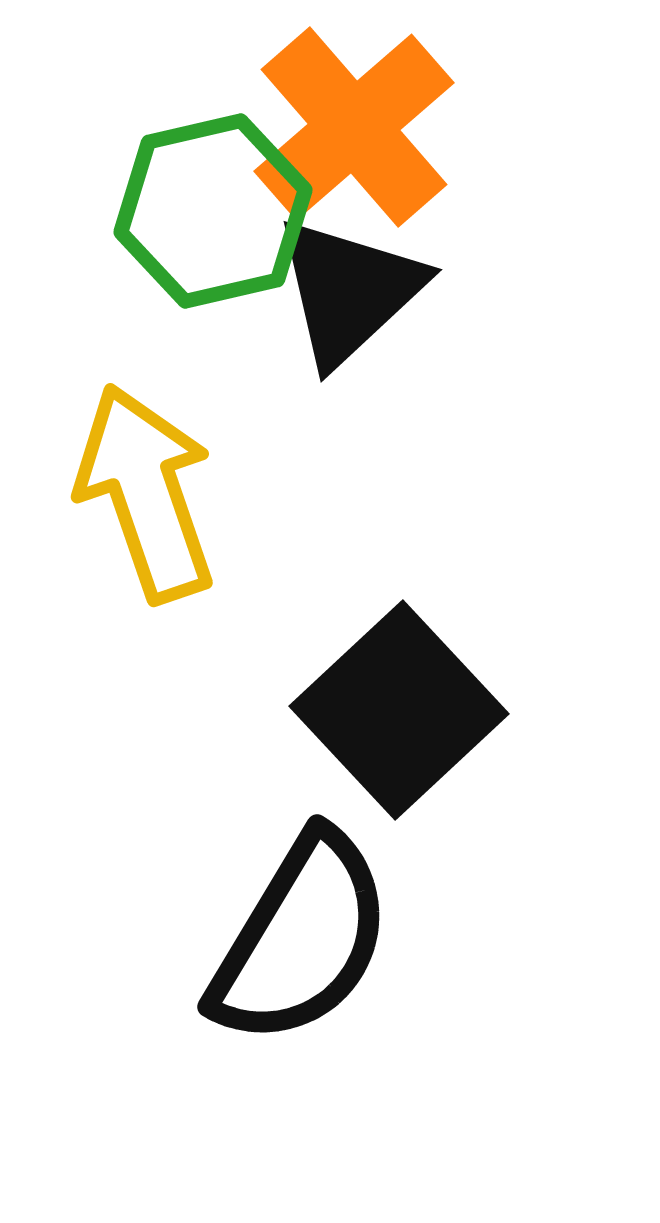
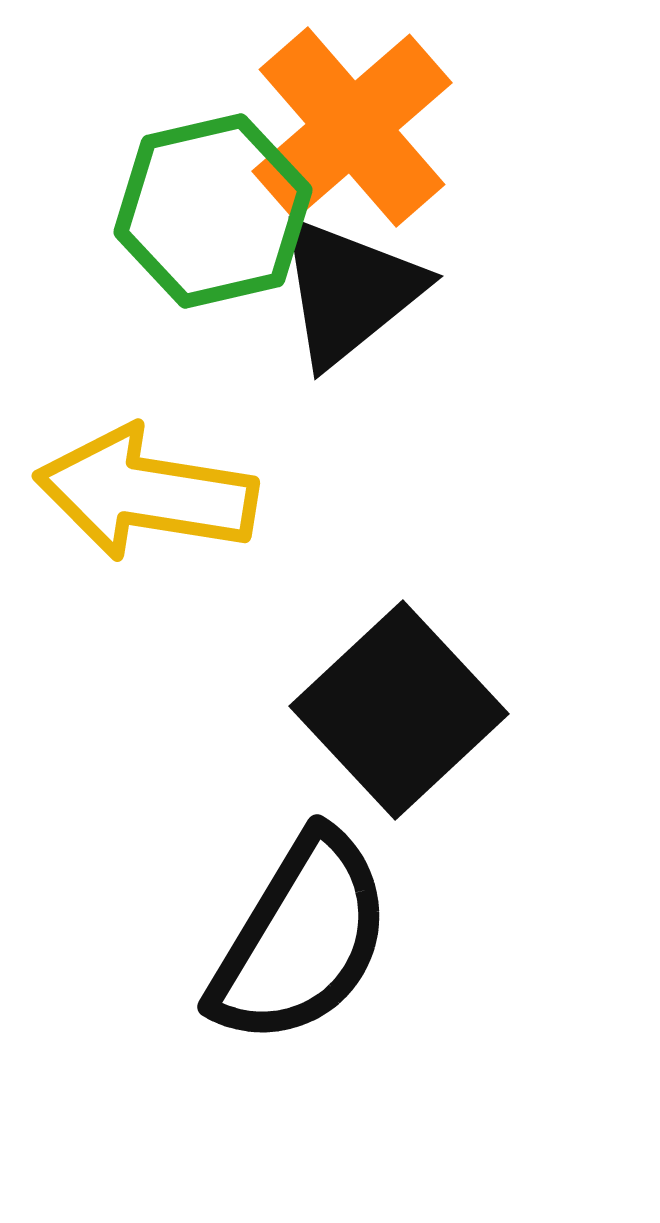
orange cross: moved 2 px left
black triangle: rotated 4 degrees clockwise
yellow arrow: rotated 62 degrees counterclockwise
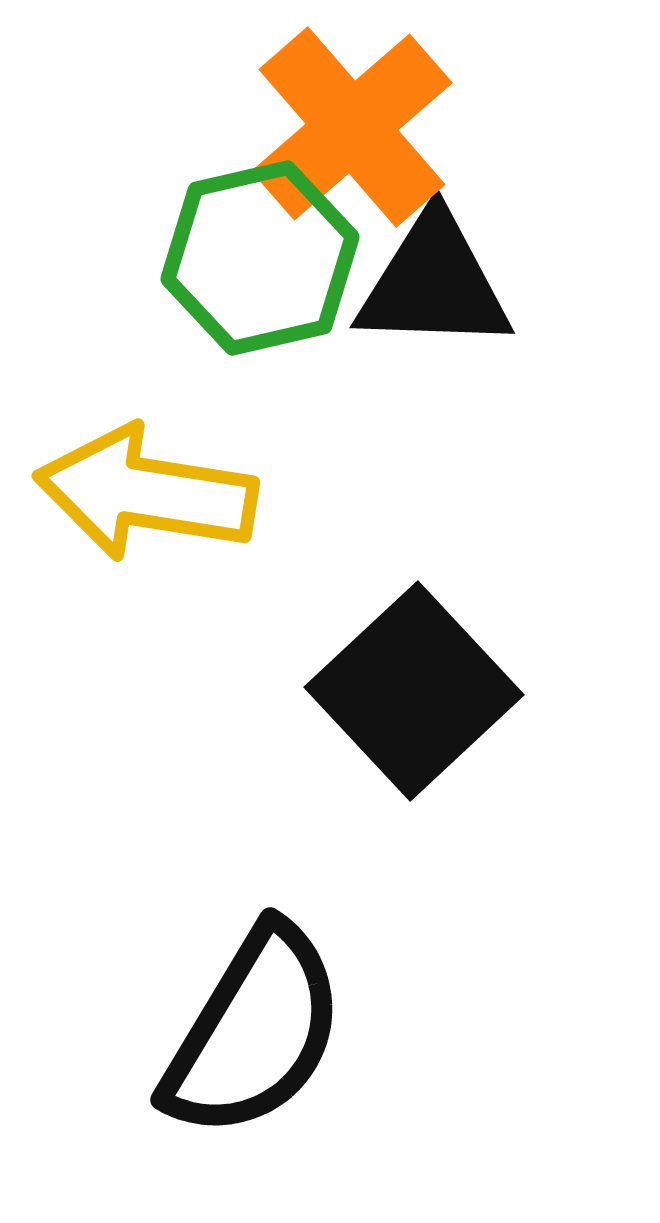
green hexagon: moved 47 px right, 47 px down
black triangle: moved 85 px right, 8 px up; rotated 41 degrees clockwise
black square: moved 15 px right, 19 px up
black semicircle: moved 47 px left, 93 px down
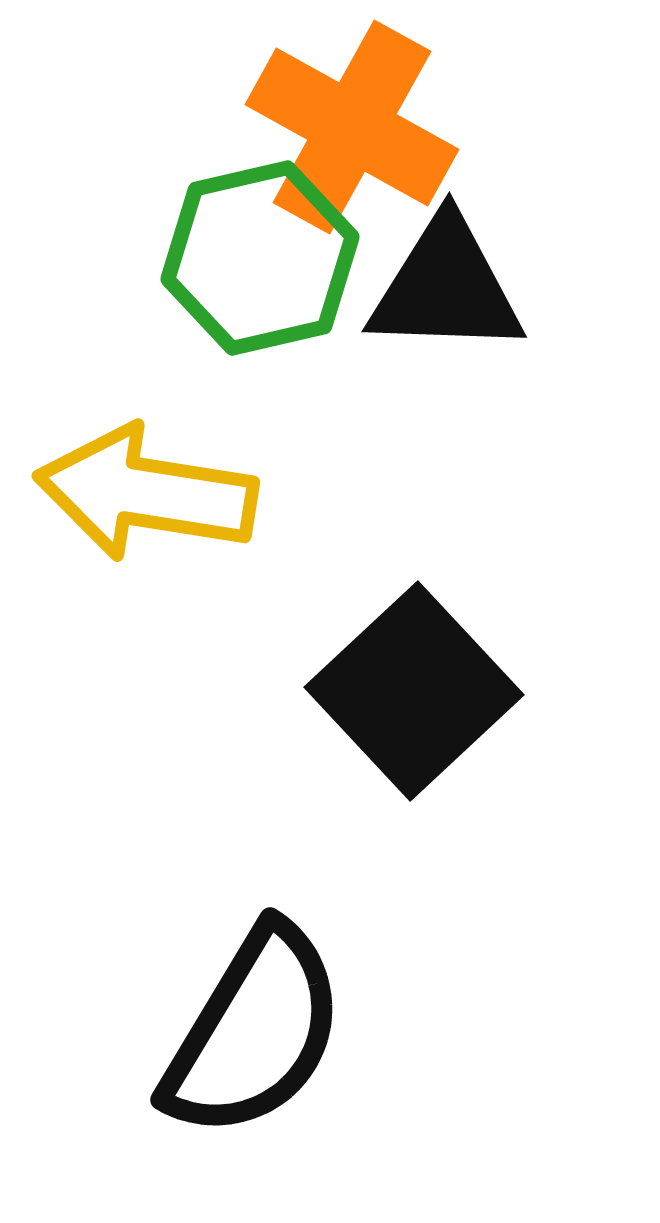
orange cross: rotated 20 degrees counterclockwise
black triangle: moved 12 px right, 4 px down
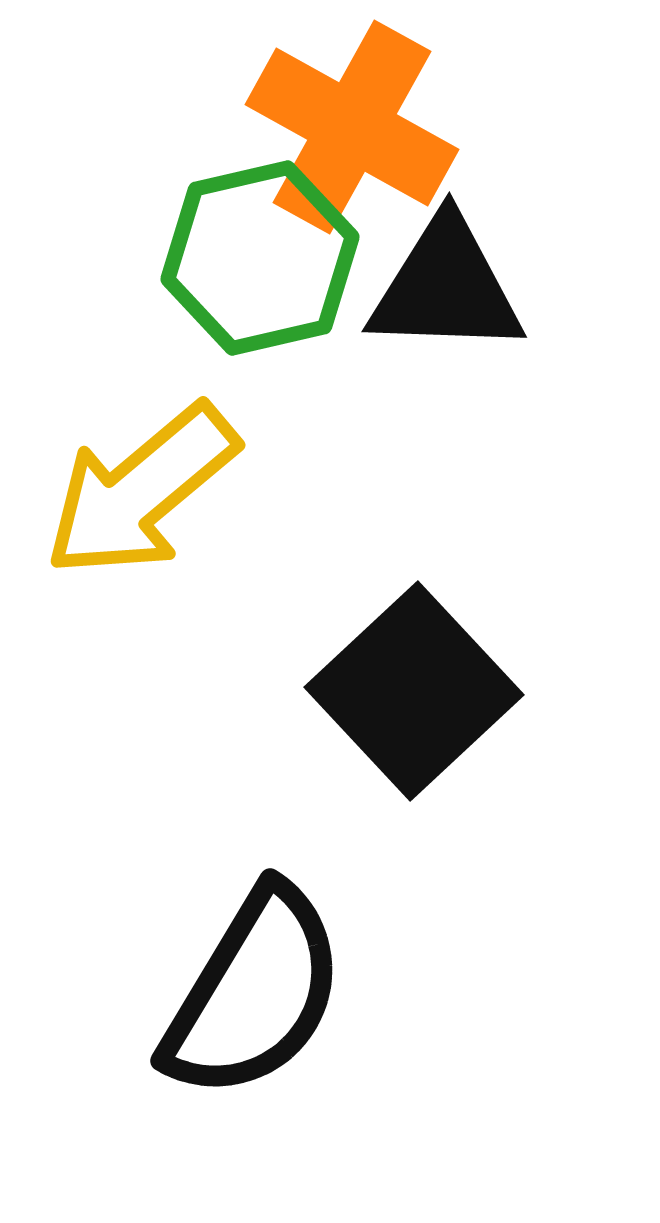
yellow arrow: moved 5 px left, 2 px up; rotated 49 degrees counterclockwise
black semicircle: moved 39 px up
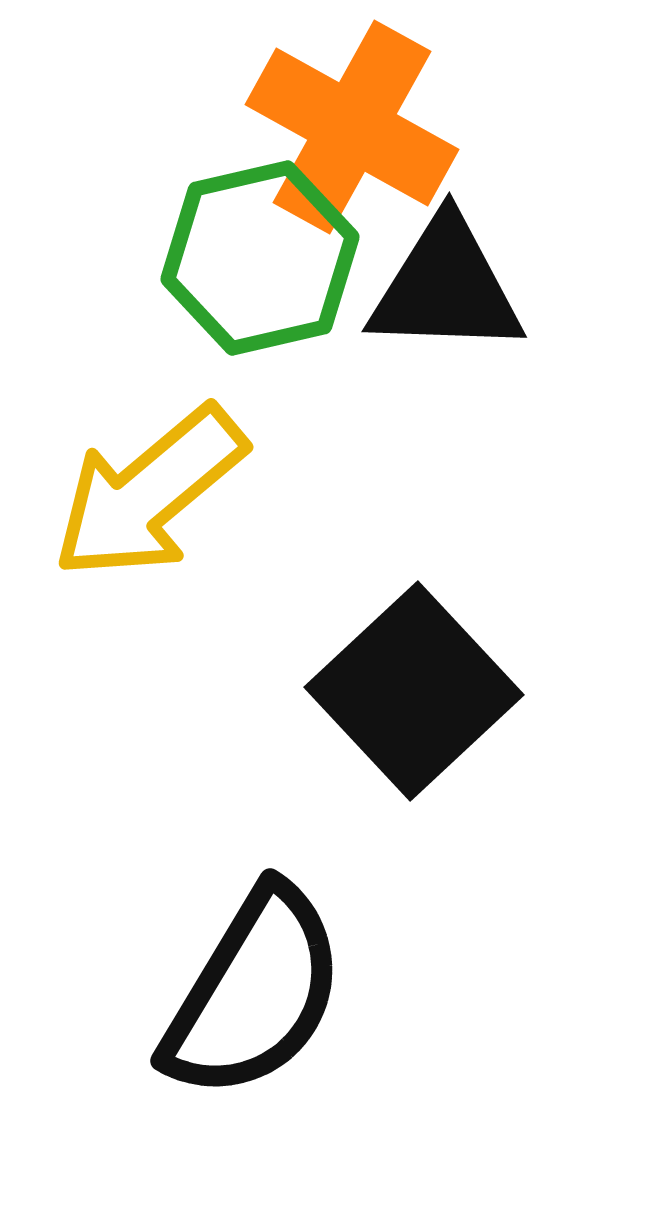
yellow arrow: moved 8 px right, 2 px down
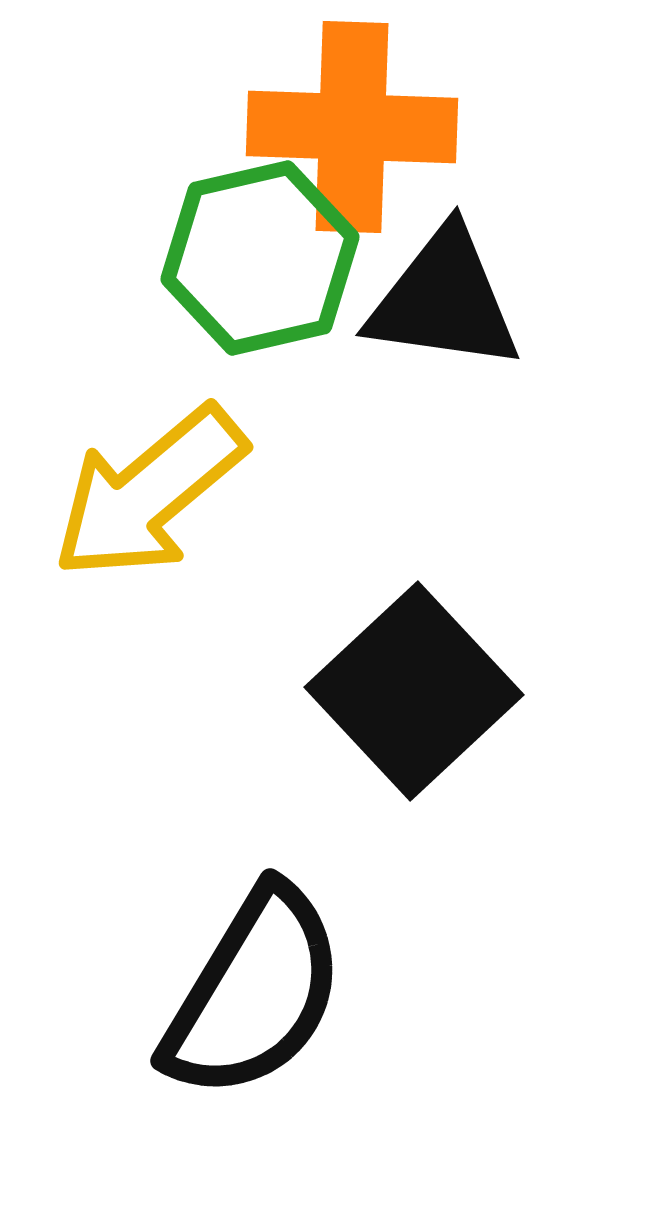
orange cross: rotated 27 degrees counterclockwise
black triangle: moved 2 px left, 13 px down; rotated 6 degrees clockwise
